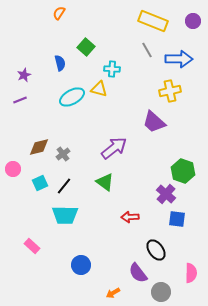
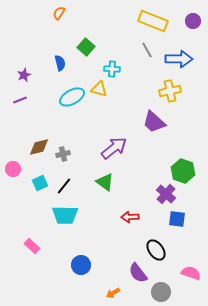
gray cross: rotated 24 degrees clockwise
pink semicircle: rotated 72 degrees counterclockwise
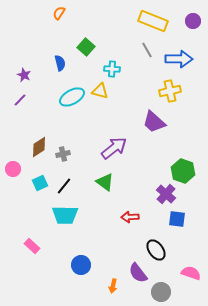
purple star: rotated 24 degrees counterclockwise
yellow triangle: moved 1 px right, 2 px down
purple line: rotated 24 degrees counterclockwise
brown diamond: rotated 20 degrees counterclockwise
orange arrow: moved 7 px up; rotated 48 degrees counterclockwise
